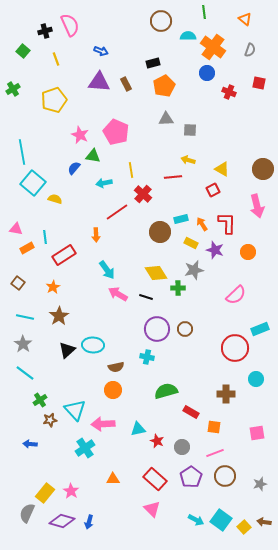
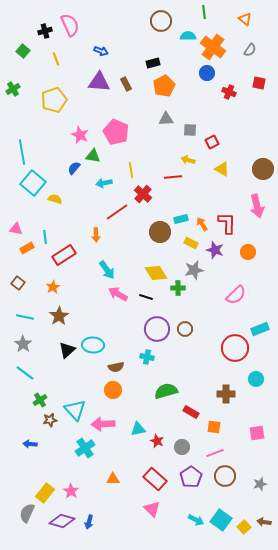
gray semicircle at (250, 50): rotated 16 degrees clockwise
red square at (213, 190): moved 1 px left, 48 px up
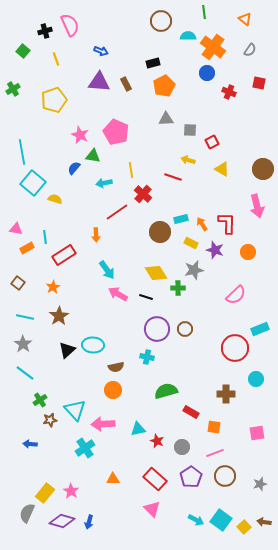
red line at (173, 177): rotated 24 degrees clockwise
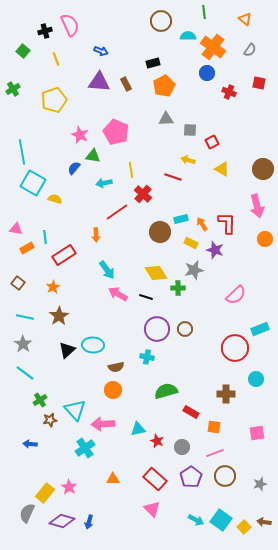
cyan square at (33, 183): rotated 10 degrees counterclockwise
orange circle at (248, 252): moved 17 px right, 13 px up
pink star at (71, 491): moved 2 px left, 4 px up
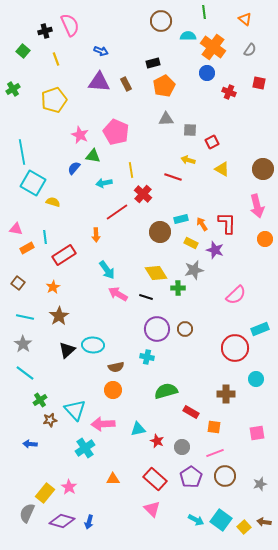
yellow semicircle at (55, 199): moved 2 px left, 3 px down
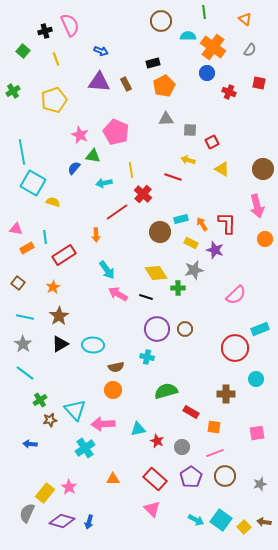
green cross at (13, 89): moved 2 px down
black triangle at (67, 350): moved 7 px left, 6 px up; rotated 12 degrees clockwise
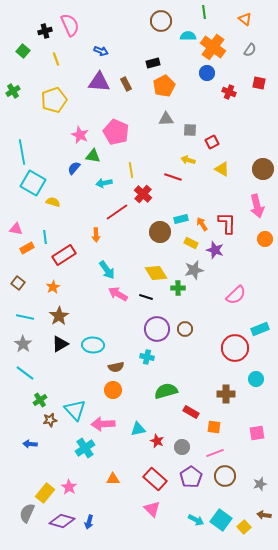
brown arrow at (264, 522): moved 7 px up
